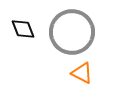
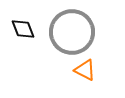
orange triangle: moved 3 px right, 3 px up
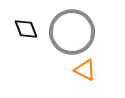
black diamond: moved 3 px right
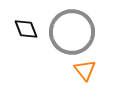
orange triangle: rotated 25 degrees clockwise
